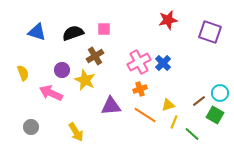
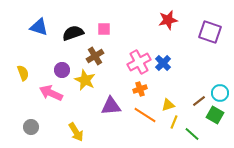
blue triangle: moved 2 px right, 5 px up
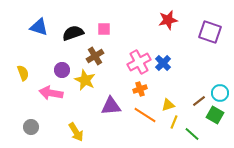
pink arrow: rotated 15 degrees counterclockwise
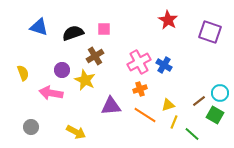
red star: rotated 30 degrees counterclockwise
blue cross: moved 1 px right, 2 px down; rotated 14 degrees counterclockwise
yellow arrow: rotated 30 degrees counterclockwise
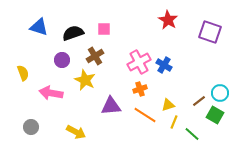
purple circle: moved 10 px up
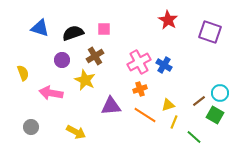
blue triangle: moved 1 px right, 1 px down
green line: moved 2 px right, 3 px down
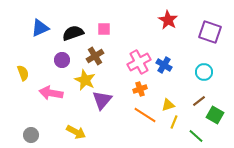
blue triangle: rotated 42 degrees counterclockwise
cyan circle: moved 16 px left, 21 px up
purple triangle: moved 9 px left, 6 px up; rotated 45 degrees counterclockwise
gray circle: moved 8 px down
green line: moved 2 px right, 1 px up
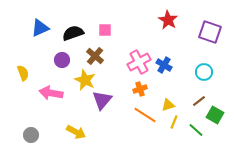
pink square: moved 1 px right, 1 px down
brown cross: rotated 18 degrees counterclockwise
green line: moved 6 px up
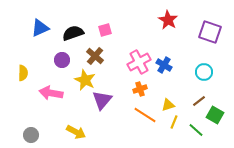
pink square: rotated 16 degrees counterclockwise
yellow semicircle: rotated 21 degrees clockwise
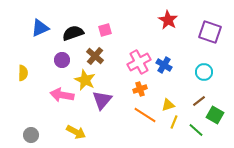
pink arrow: moved 11 px right, 2 px down
